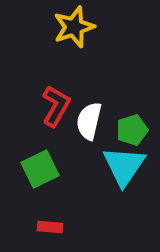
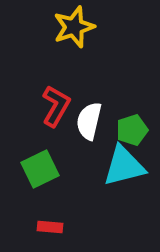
cyan triangle: rotated 42 degrees clockwise
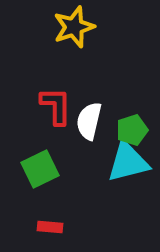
red L-shape: rotated 30 degrees counterclockwise
cyan triangle: moved 4 px right, 4 px up
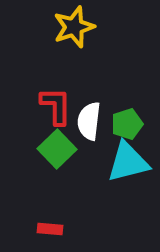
white semicircle: rotated 6 degrees counterclockwise
green pentagon: moved 5 px left, 6 px up
green square: moved 17 px right, 20 px up; rotated 18 degrees counterclockwise
red rectangle: moved 2 px down
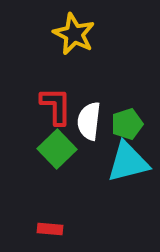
yellow star: moved 7 px down; rotated 27 degrees counterclockwise
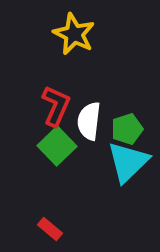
red L-shape: rotated 24 degrees clockwise
green pentagon: moved 5 px down
green square: moved 3 px up
cyan triangle: rotated 30 degrees counterclockwise
red rectangle: rotated 35 degrees clockwise
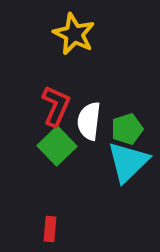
red rectangle: rotated 55 degrees clockwise
